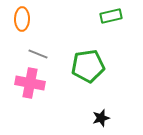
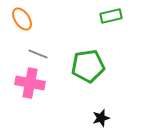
orange ellipse: rotated 35 degrees counterclockwise
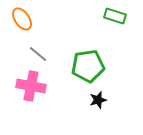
green rectangle: moved 4 px right; rotated 30 degrees clockwise
gray line: rotated 18 degrees clockwise
pink cross: moved 1 px right, 3 px down
black star: moved 3 px left, 18 px up
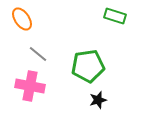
pink cross: moved 1 px left
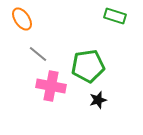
pink cross: moved 21 px right
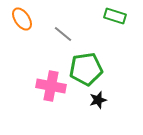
gray line: moved 25 px right, 20 px up
green pentagon: moved 2 px left, 3 px down
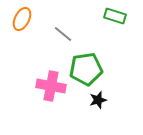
orange ellipse: rotated 60 degrees clockwise
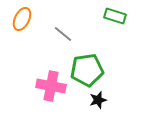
green pentagon: moved 1 px right, 1 px down
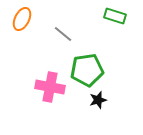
pink cross: moved 1 px left, 1 px down
